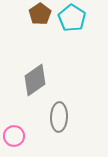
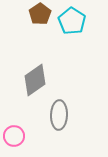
cyan pentagon: moved 3 px down
gray ellipse: moved 2 px up
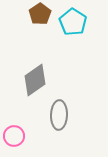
cyan pentagon: moved 1 px right, 1 px down
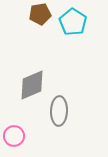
brown pentagon: rotated 25 degrees clockwise
gray diamond: moved 3 px left, 5 px down; rotated 12 degrees clockwise
gray ellipse: moved 4 px up
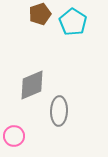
brown pentagon: rotated 10 degrees counterclockwise
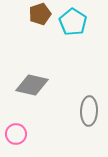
gray diamond: rotated 36 degrees clockwise
gray ellipse: moved 30 px right
pink circle: moved 2 px right, 2 px up
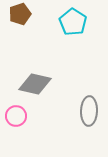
brown pentagon: moved 20 px left
gray diamond: moved 3 px right, 1 px up
pink circle: moved 18 px up
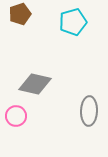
cyan pentagon: rotated 24 degrees clockwise
